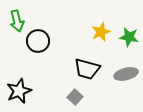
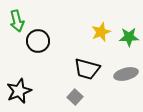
green star: rotated 12 degrees counterclockwise
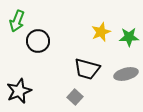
green arrow: rotated 35 degrees clockwise
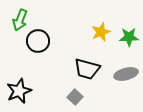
green arrow: moved 3 px right, 1 px up
